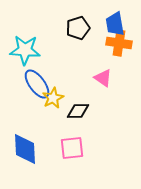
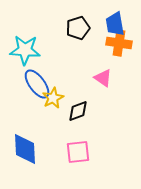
black diamond: rotated 20 degrees counterclockwise
pink square: moved 6 px right, 4 px down
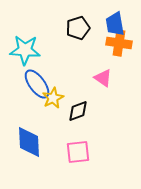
blue diamond: moved 4 px right, 7 px up
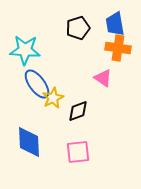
orange cross: moved 1 px left, 5 px down
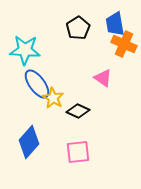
black pentagon: rotated 15 degrees counterclockwise
orange cross: moved 6 px right, 4 px up; rotated 15 degrees clockwise
yellow star: rotated 15 degrees counterclockwise
black diamond: rotated 45 degrees clockwise
blue diamond: rotated 44 degrees clockwise
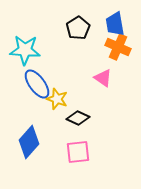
orange cross: moved 6 px left, 3 px down
yellow star: moved 4 px right, 1 px down; rotated 10 degrees counterclockwise
black diamond: moved 7 px down
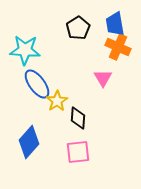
pink triangle: rotated 24 degrees clockwise
yellow star: moved 2 px down; rotated 20 degrees clockwise
black diamond: rotated 70 degrees clockwise
